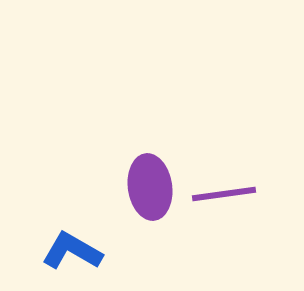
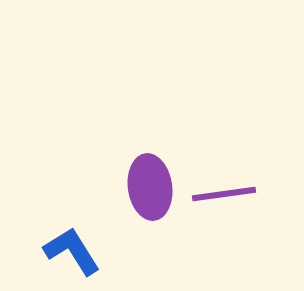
blue L-shape: rotated 28 degrees clockwise
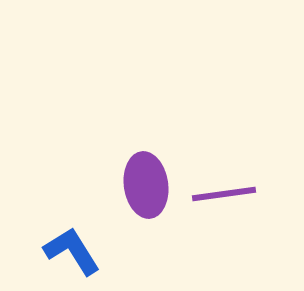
purple ellipse: moved 4 px left, 2 px up
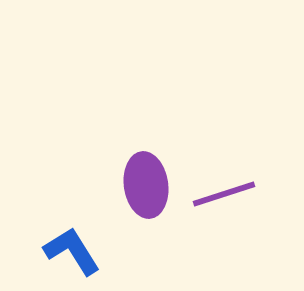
purple line: rotated 10 degrees counterclockwise
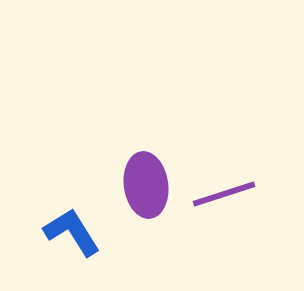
blue L-shape: moved 19 px up
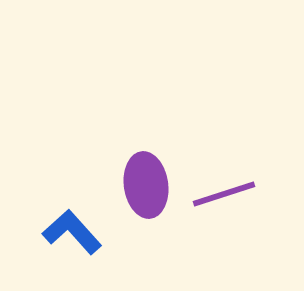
blue L-shape: rotated 10 degrees counterclockwise
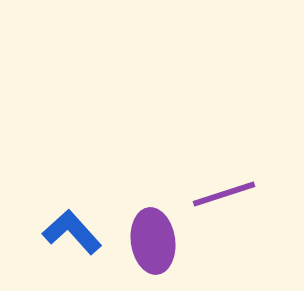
purple ellipse: moved 7 px right, 56 px down
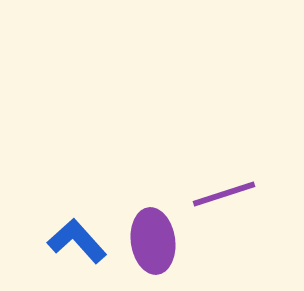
blue L-shape: moved 5 px right, 9 px down
